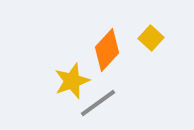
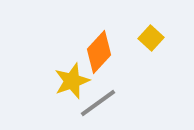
orange diamond: moved 8 px left, 2 px down
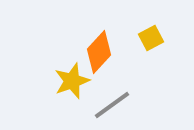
yellow square: rotated 20 degrees clockwise
gray line: moved 14 px right, 2 px down
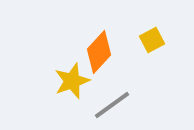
yellow square: moved 1 px right, 2 px down
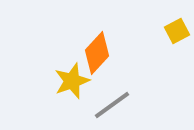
yellow square: moved 25 px right, 9 px up
orange diamond: moved 2 px left, 1 px down
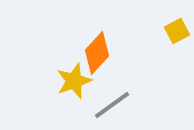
yellow star: moved 2 px right
